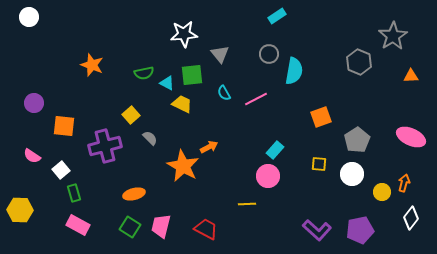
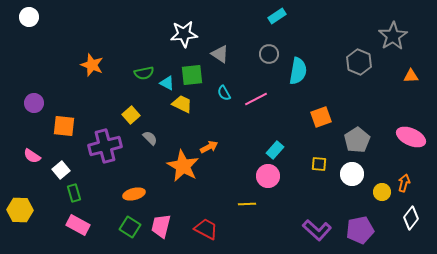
gray triangle at (220, 54): rotated 18 degrees counterclockwise
cyan semicircle at (294, 71): moved 4 px right
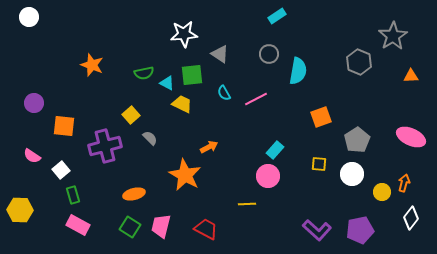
orange star at (183, 166): moved 2 px right, 9 px down
green rectangle at (74, 193): moved 1 px left, 2 px down
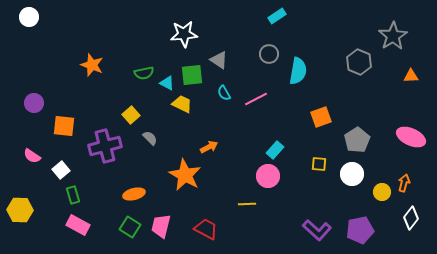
gray triangle at (220, 54): moved 1 px left, 6 px down
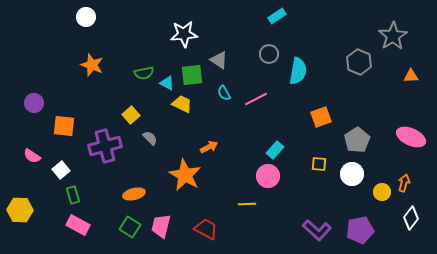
white circle at (29, 17): moved 57 px right
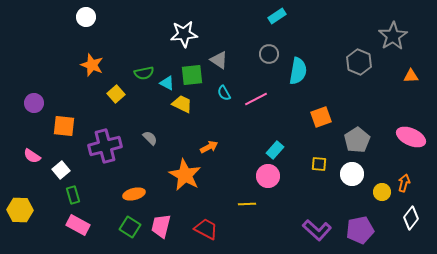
yellow square at (131, 115): moved 15 px left, 21 px up
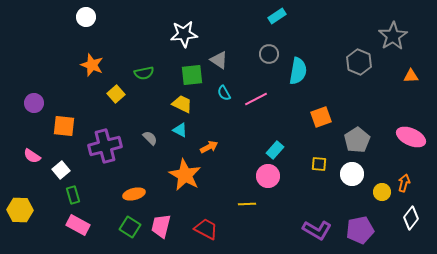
cyan triangle at (167, 83): moved 13 px right, 47 px down
purple L-shape at (317, 230): rotated 12 degrees counterclockwise
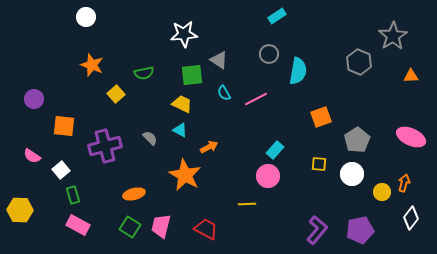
purple circle at (34, 103): moved 4 px up
purple L-shape at (317, 230): rotated 80 degrees counterclockwise
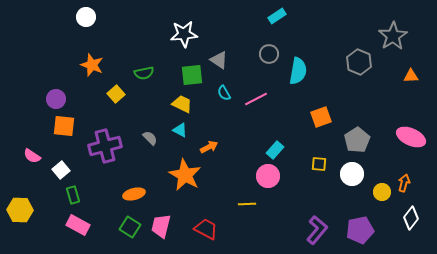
purple circle at (34, 99): moved 22 px right
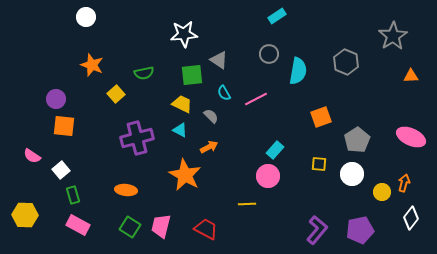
gray hexagon at (359, 62): moved 13 px left
gray semicircle at (150, 138): moved 61 px right, 22 px up
purple cross at (105, 146): moved 32 px right, 8 px up
orange ellipse at (134, 194): moved 8 px left, 4 px up; rotated 20 degrees clockwise
yellow hexagon at (20, 210): moved 5 px right, 5 px down
